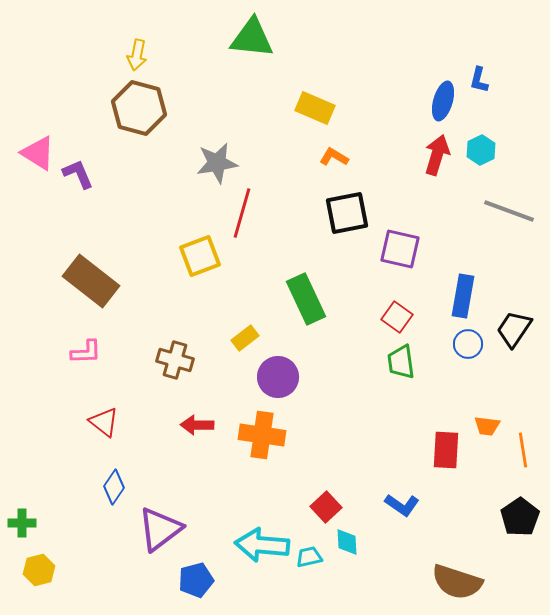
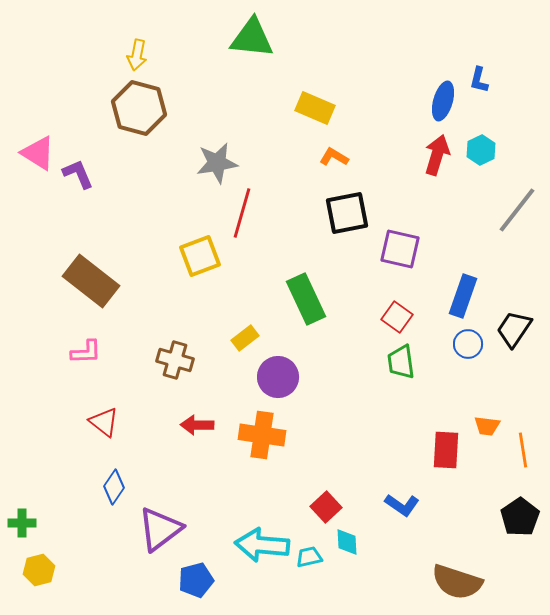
gray line at (509, 211): moved 8 px right, 1 px up; rotated 72 degrees counterclockwise
blue rectangle at (463, 296): rotated 9 degrees clockwise
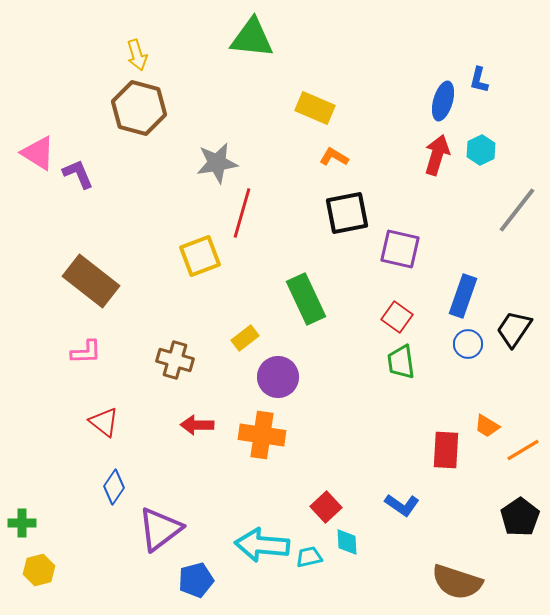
yellow arrow at (137, 55): rotated 28 degrees counterclockwise
orange trapezoid at (487, 426): rotated 24 degrees clockwise
orange line at (523, 450): rotated 68 degrees clockwise
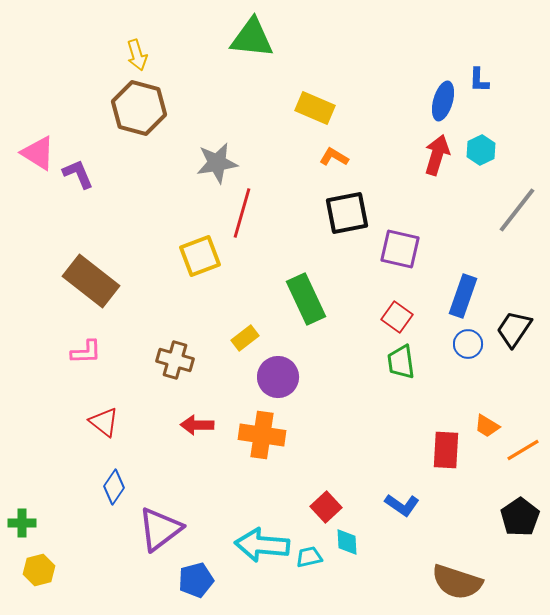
blue L-shape at (479, 80): rotated 12 degrees counterclockwise
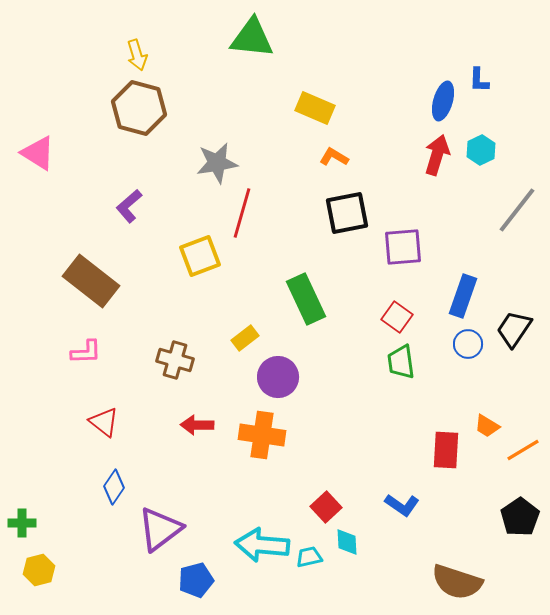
purple L-shape at (78, 174): moved 51 px right, 32 px down; rotated 108 degrees counterclockwise
purple square at (400, 249): moved 3 px right, 2 px up; rotated 18 degrees counterclockwise
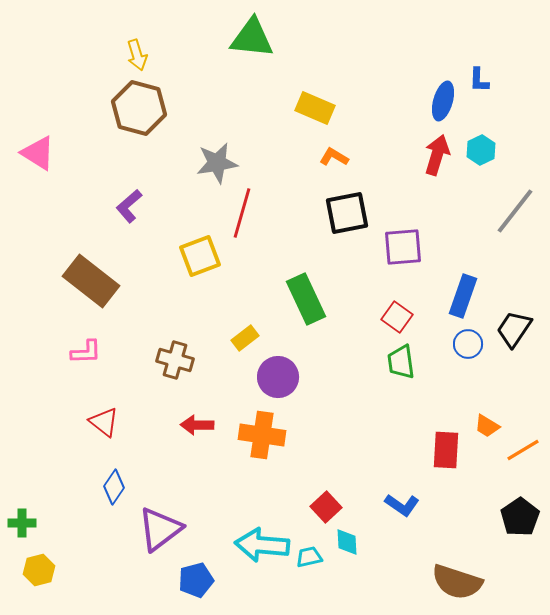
gray line at (517, 210): moved 2 px left, 1 px down
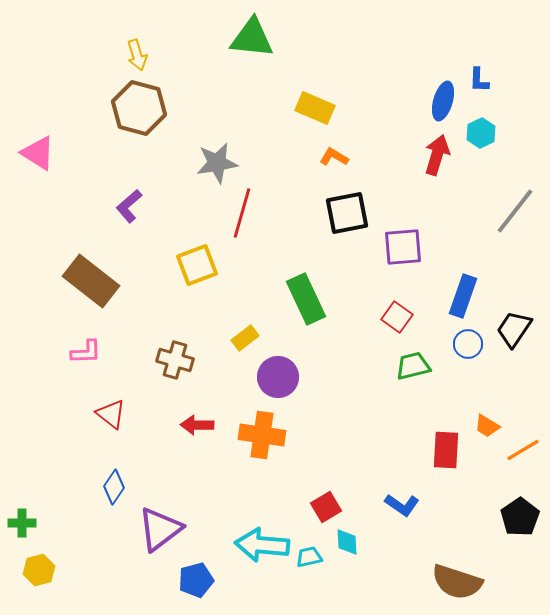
cyan hexagon at (481, 150): moved 17 px up
yellow square at (200, 256): moved 3 px left, 9 px down
green trapezoid at (401, 362): moved 12 px right, 4 px down; rotated 84 degrees clockwise
red triangle at (104, 422): moved 7 px right, 8 px up
red square at (326, 507): rotated 12 degrees clockwise
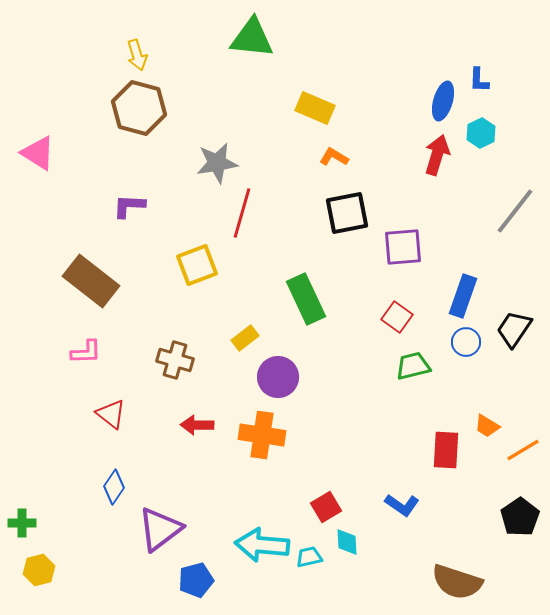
purple L-shape at (129, 206): rotated 44 degrees clockwise
blue circle at (468, 344): moved 2 px left, 2 px up
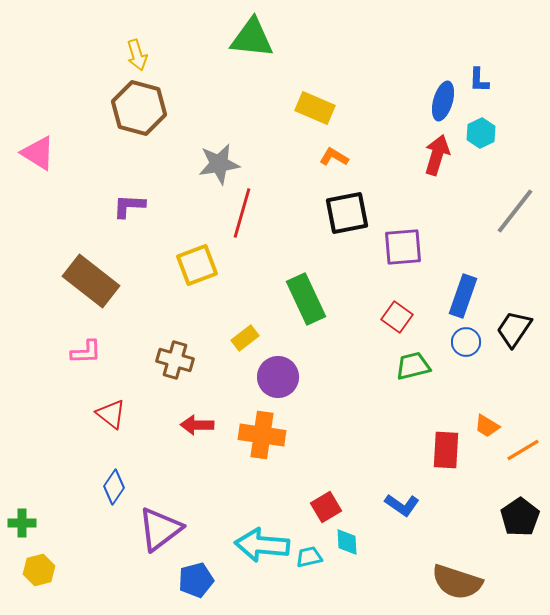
gray star at (217, 163): moved 2 px right, 1 px down
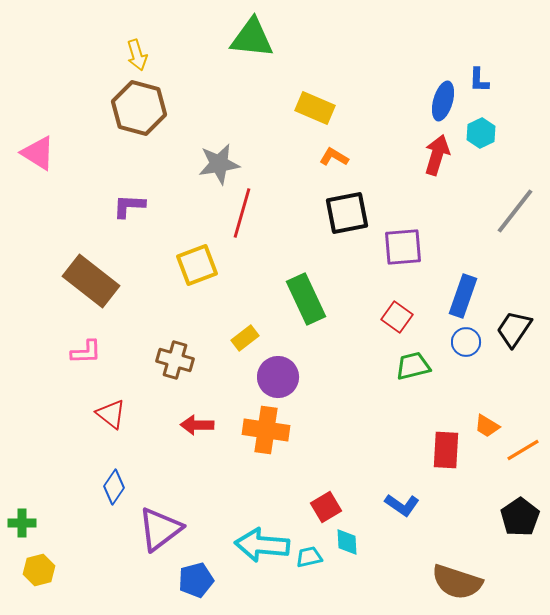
orange cross at (262, 435): moved 4 px right, 5 px up
